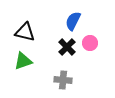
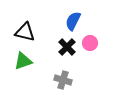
gray cross: rotated 12 degrees clockwise
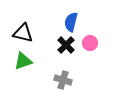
blue semicircle: moved 2 px left, 1 px down; rotated 12 degrees counterclockwise
black triangle: moved 2 px left, 1 px down
black cross: moved 1 px left, 2 px up
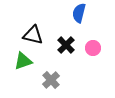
blue semicircle: moved 8 px right, 9 px up
black triangle: moved 10 px right, 2 px down
pink circle: moved 3 px right, 5 px down
gray cross: moved 12 px left; rotated 30 degrees clockwise
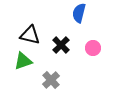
black triangle: moved 3 px left
black cross: moved 5 px left
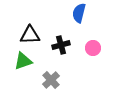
black triangle: rotated 15 degrees counterclockwise
black cross: rotated 30 degrees clockwise
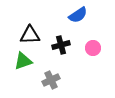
blue semicircle: moved 1 px left, 2 px down; rotated 138 degrees counterclockwise
gray cross: rotated 18 degrees clockwise
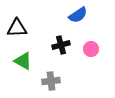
black triangle: moved 13 px left, 7 px up
pink circle: moved 2 px left, 1 px down
green triangle: rotated 48 degrees clockwise
gray cross: moved 1 px down; rotated 18 degrees clockwise
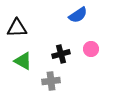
black cross: moved 9 px down
